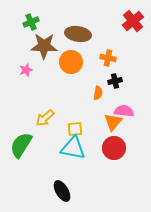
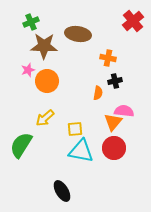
orange circle: moved 24 px left, 19 px down
pink star: moved 2 px right
cyan triangle: moved 8 px right, 3 px down
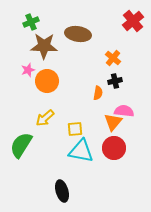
orange cross: moved 5 px right; rotated 28 degrees clockwise
black ellipse: rotated 15 degrees clockwise
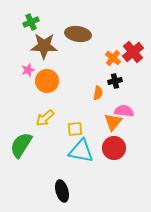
red cross: moved 31 px down
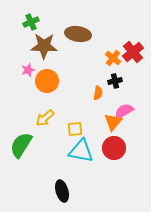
pink semicircle: rotated 36 degrees counterclockwise
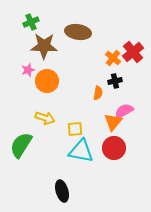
brown ellipse: moved 2 px up
yellow arrow: rotated 120 degrees counterclockwise
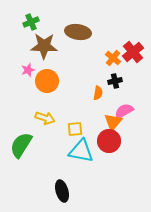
red circle: moved 5 px left, 7 px up
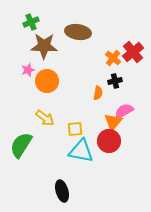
yellow arrow: rotated 18 degrees clockwise
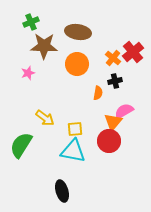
pink star: moved 3 px down
orange circle: moved 30 px right, 17 px up
cyan triangle: moved 8 px left
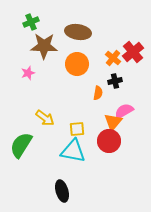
yellow square: moved 2 px right
